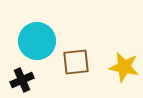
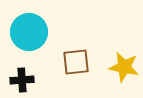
cyan circle: moved 8 px left, 9 px up
black cross: rotated 20 degrees clockwise
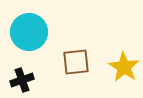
yellow star: rotated 20 degrees clockwise
black cross: rotated 15 degrees counterclockwise
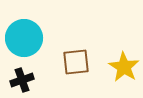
cyan circle: moved 5 px left, 6 px down
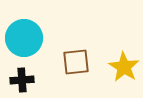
black cross: rotated 15 degrees clockwise
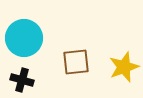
yellow star: rotated 20 degrees clockwise
black cross: rotated 20 degrees clockwise
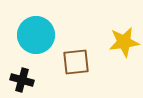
cyan circle: moved 12 px right, 3 px up
yellow star: moved 25 px up; rotated 12 degrees clockwise
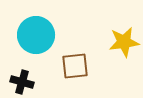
brown square: moved 1 px left, 4 px down
black cross: moved 2 px down
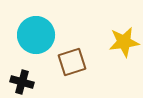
brown square: moved 3 px left, 4 px up; rotated 12 degrees counterclockwise
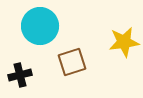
cyan circle: moved 4 px right, 9 px up
black cross: moved 2 px left, 7 px up; rotated 30 degrees counterclockwise
